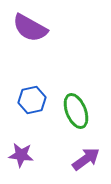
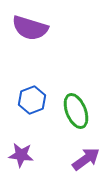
purple semicircle: rotated 12 degrees counterclockwise
blue hexagon: rotated 8 degrees counterclockwise
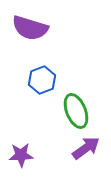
blue hexagon: moved 10 px right, 20 px up
purple star: rotated 10 degrees counterclockwise
purple arrow: moved 11 px up
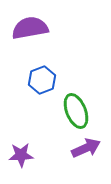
purple semicircle: rotated 153 degrees clockwise
purple arrow: rotated 12 degrees clockwise
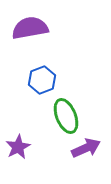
green ellipse: moved 10 px left, 5 px down
purple star: moved 3 px left, 8 px up; rotated 25 degrees counterclockwise
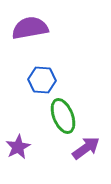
blue hexagon: rotated 24 degrees clockwise
green ellipse: moved 3 px left
purple arrow: rotated 12 degrees counterclockwise
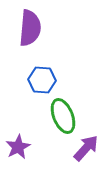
purple semicircle: rotated 105 degrees clockwise
purple arrow: rotated 12 degrees counterclockwise
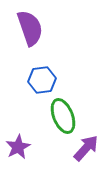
purple semicircle: rotated 24 degrees counterclockwise
blue hexagon: rotated 12 degrees counterclockwise
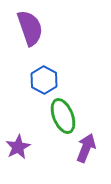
blue hexagon: moved 2 px right; rotated 24 degrees counterclockwise
purple arrow: rotated 20 degrees counterclockwise
